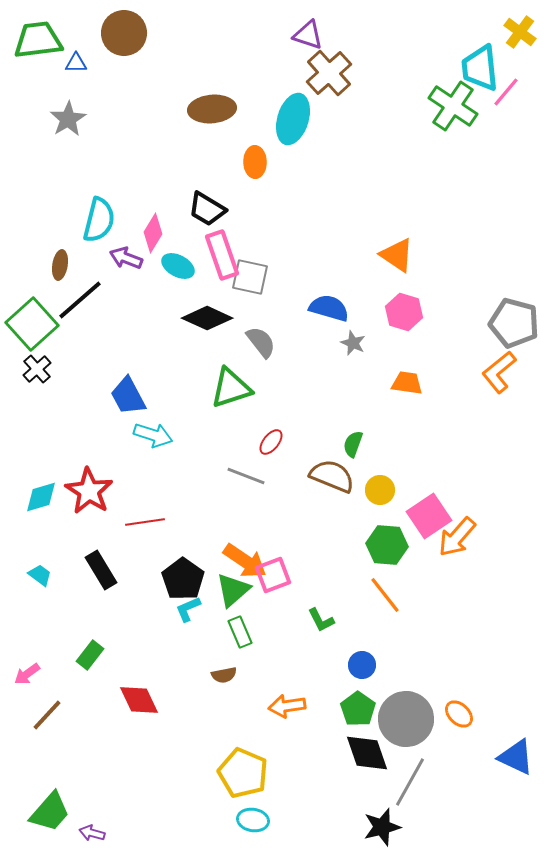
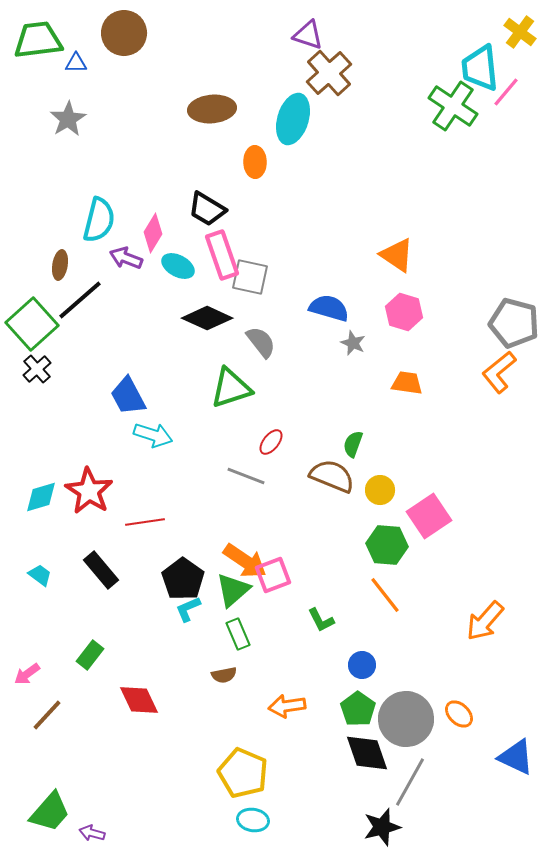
orange arrow at (457, 537): moved 28 px right, 84 px down
black rectangle at (101, 570): rotated 9 degrees counterclockwise
green rectangle at (240, 632): moved 2 px left, 2 px down
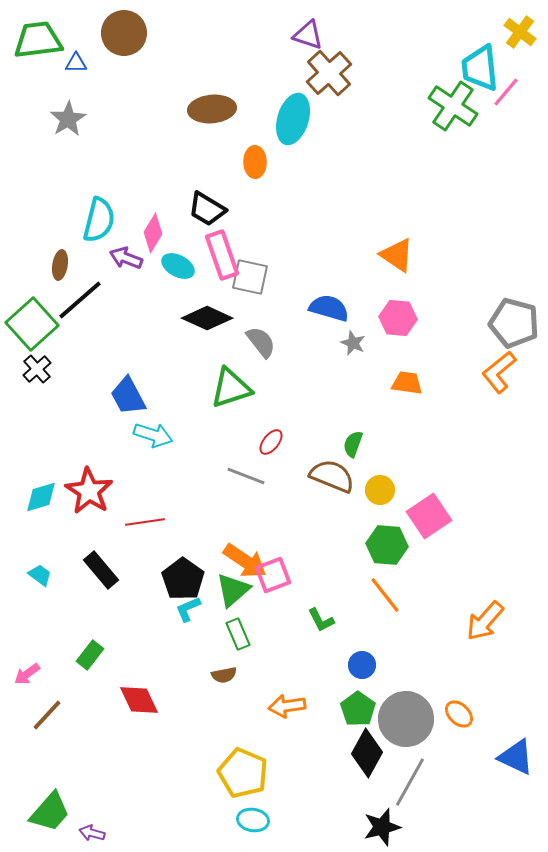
pink hexagon at (404, 312): moved 6 px left, 6 px down; rotated 12 degrees counterclockwise
black diamond at (367, 753): rotated 48 degrees clockwise
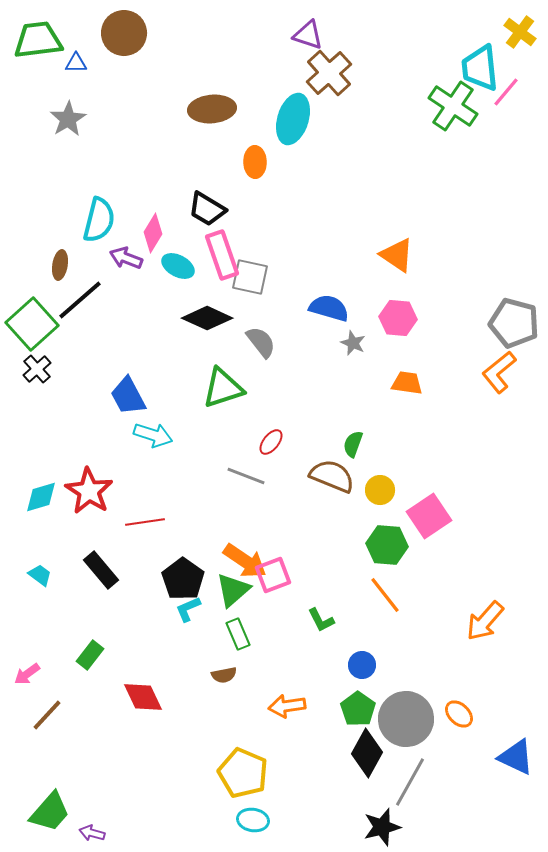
green triangle at (231, 388): moved 8 px left
red diamond at (139, 700): moved 4 px right, 3 px up
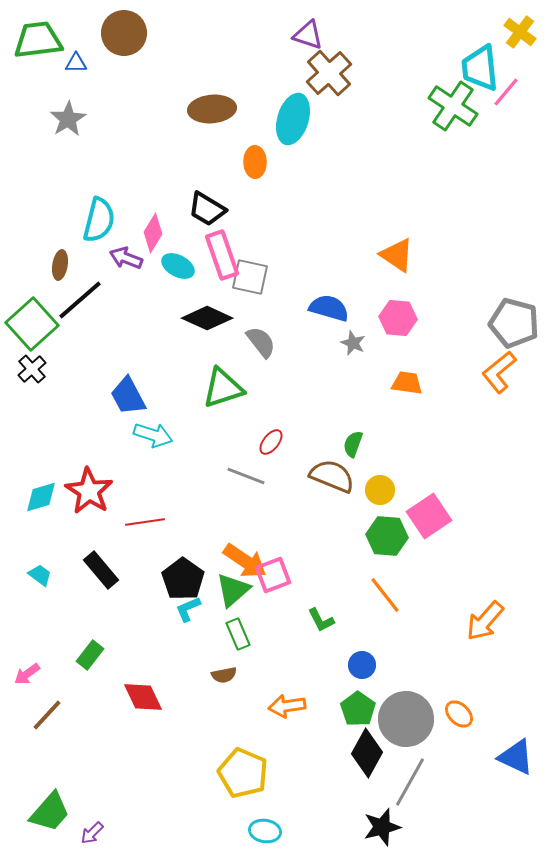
black cross at (37, 369): moved 5 px left
green hexagon at (387, 545): moved 9 px up
cyan ellipse at (253, 820): moved 12 px right, 11 px down
purple arrow at (92, 833): rotated 60 degrees counterclockwise
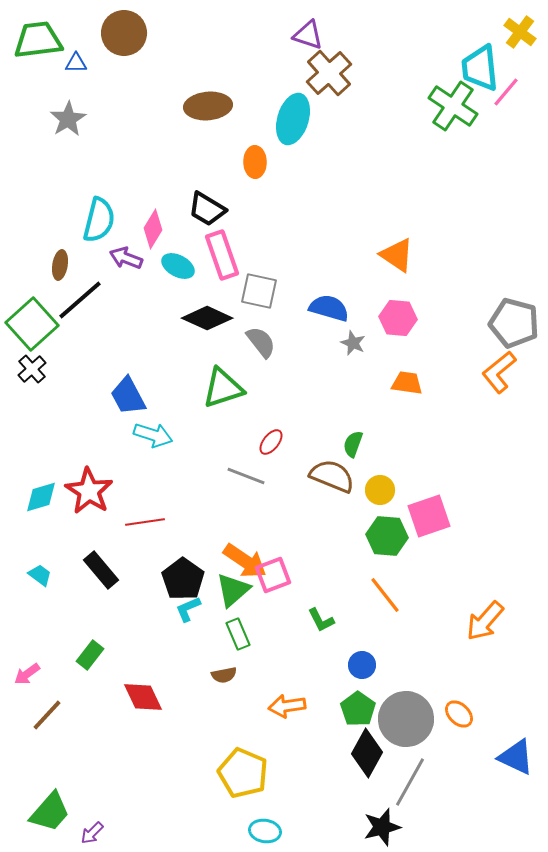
brown ellipse at (212, 109): moved 4 px left, 3 px up
pink diamond at (153, 233): moved 4 px up
gray square at (250, 277): moved 9 px right, 14 px down
pink square at (429, 516): rotated 15 degrees clockwise
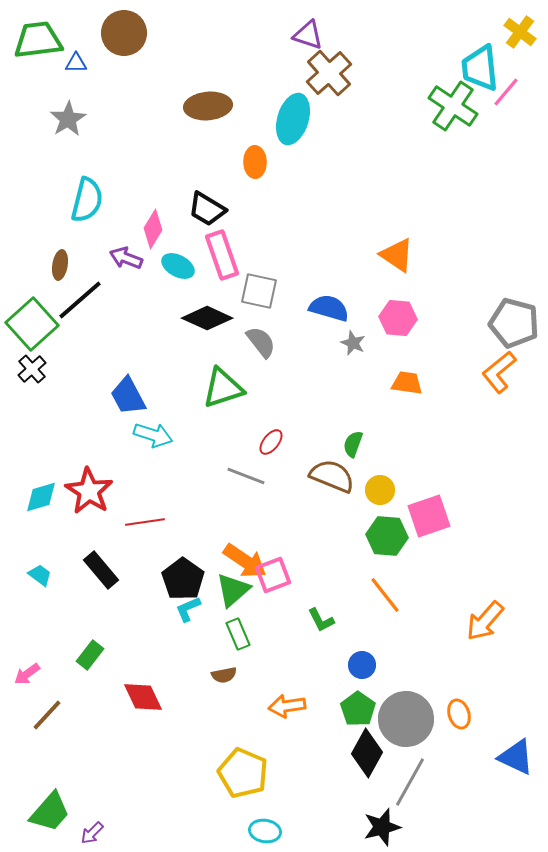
cyan semicircle at (99, 220): moved 12 px left, 20 px up
orange ellipse at (459, 714): rotated 28 degrees clockwise
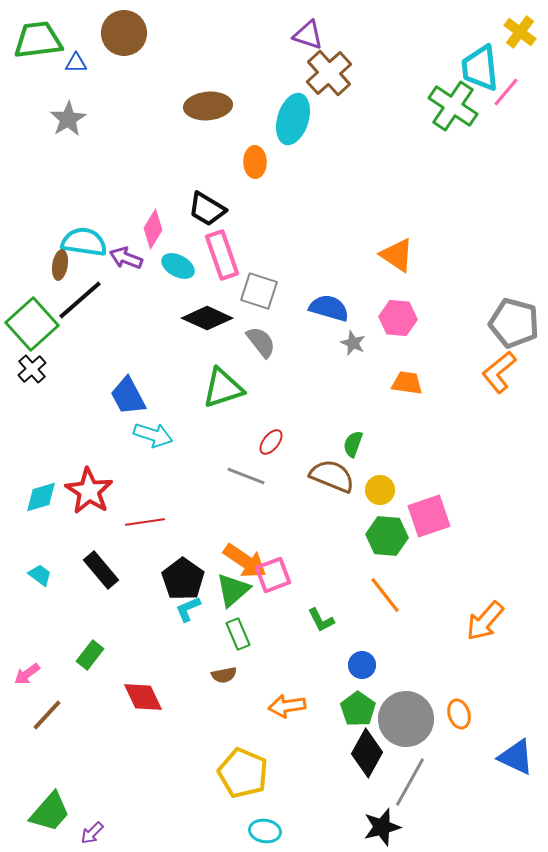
cyan semicircle at (87, 200): moved 3 px left, 42 px down; rotated 96 degrees counterclockwise
gray square at (259, 291): rotated 6 degrees clockwise
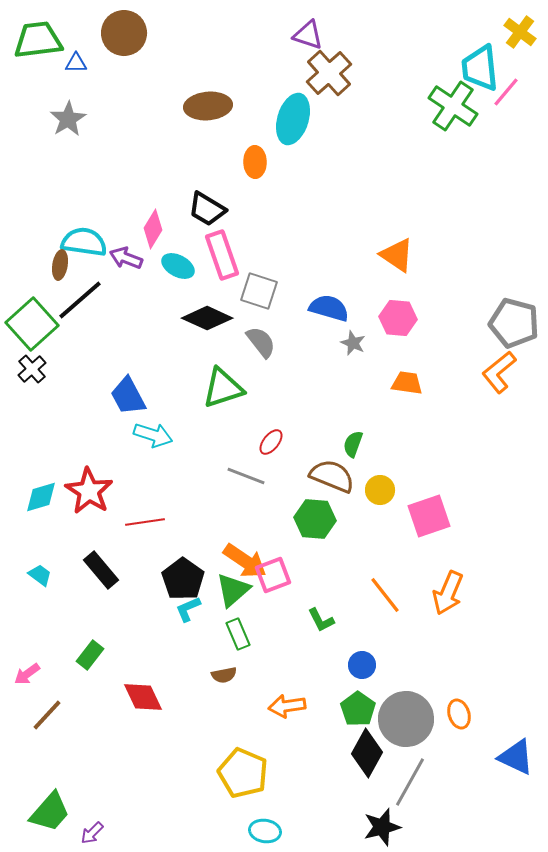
green hexagon at (387, 536): moved 72 px left, 17 px up
orange arrow at (485, 621): moved 37 px left, 28 px up; rotated 18 degrees counterclockwise
